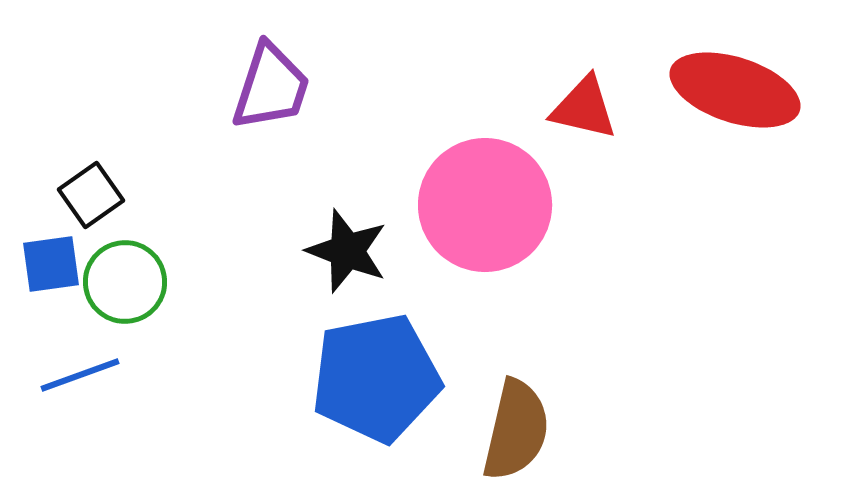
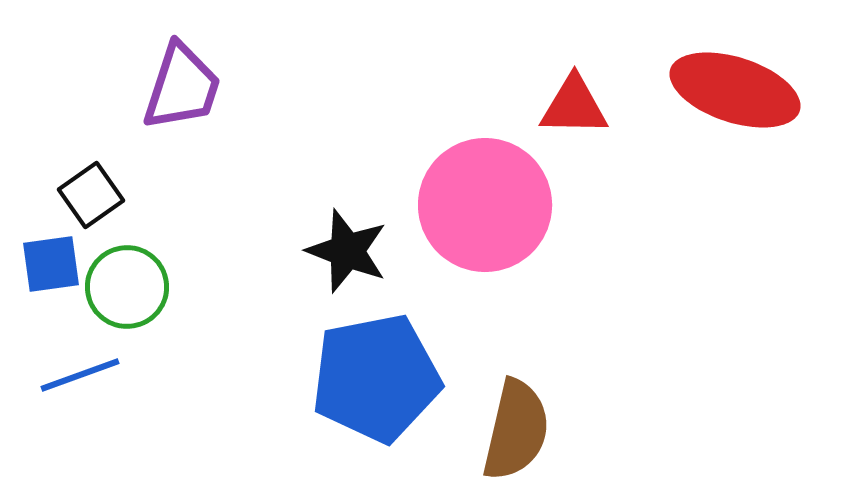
purple trapezoid: moved 89 px left
red triangle: moved 10 px left, 2 px up; rotated 12 degrees counterclockwise
green circle: moved 2 px right, 5 px down
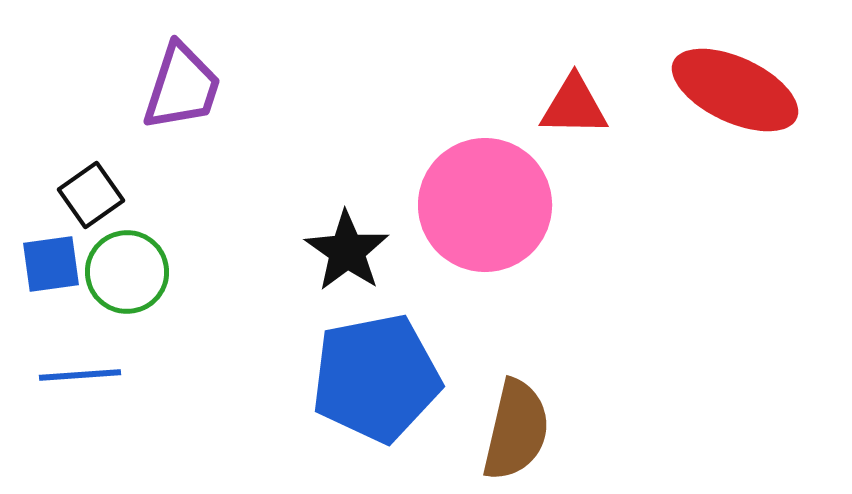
red ellipse: rotated 7 degrees clockwise
black star: rotated 14 degrees clockwise
green circle: moved 15 px up
blue line: rotated 16 degrees clockwise
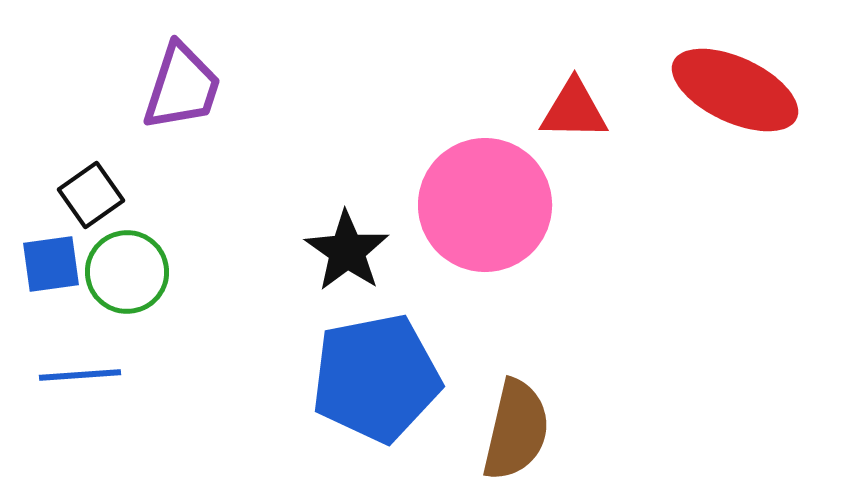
red triangle: moved 4 px down
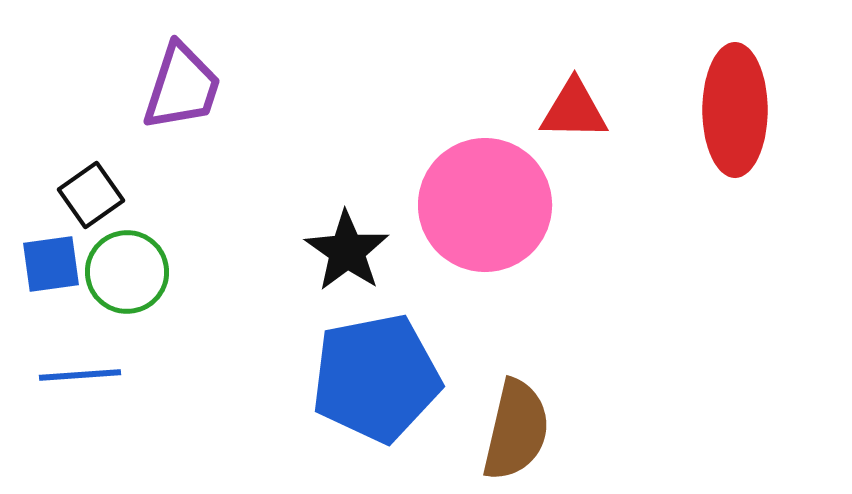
red ellipse: moved 20 px down; rotated 65 degrees clockwise
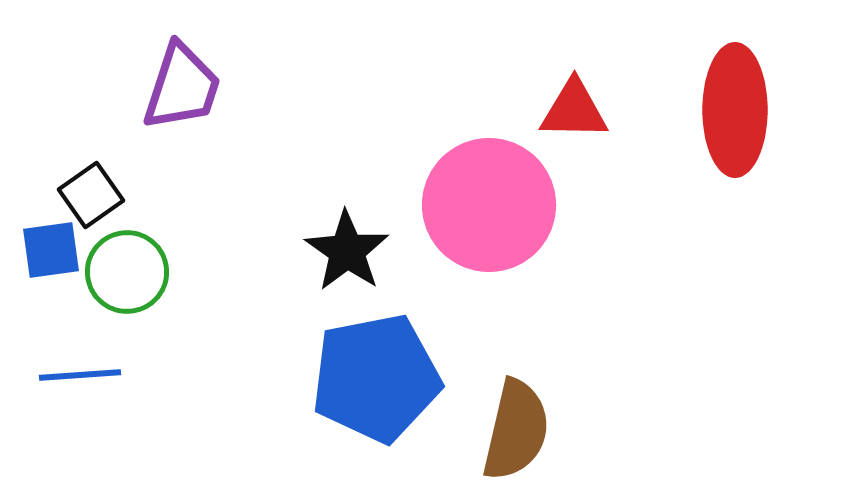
pink circle: moved 4 px right
blue square: moved 14 px up
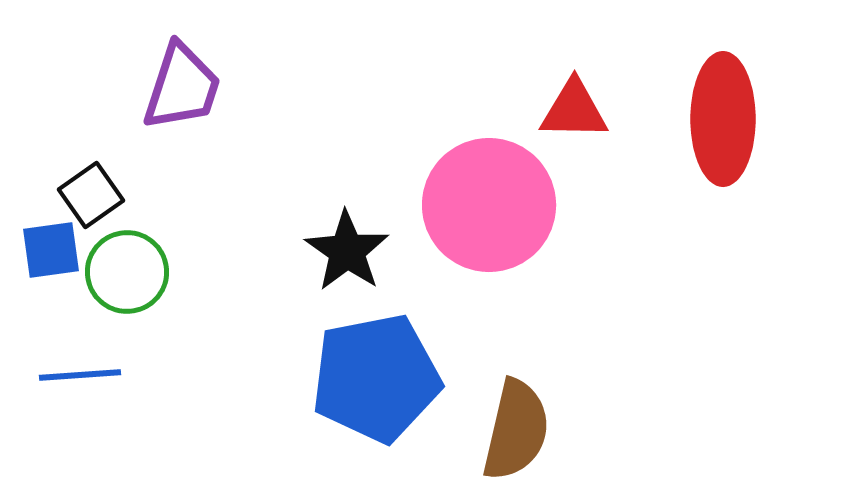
red ellipse: moved 12 px left, 9 px down
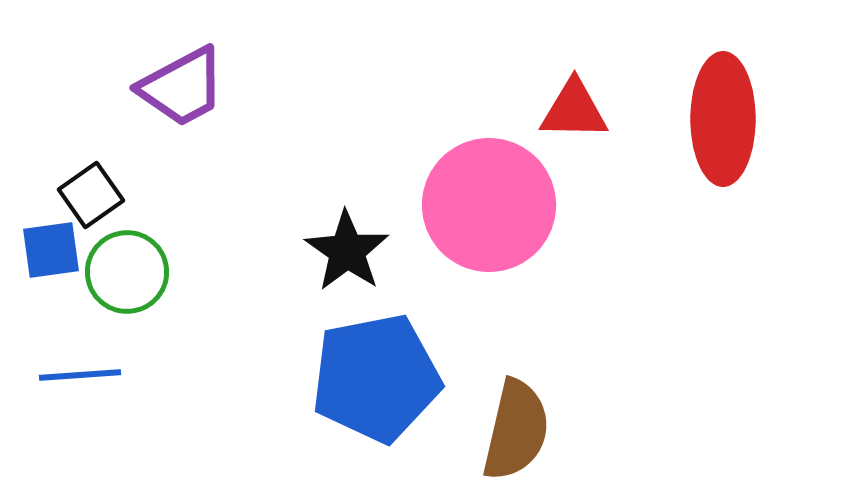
purple trapezoid: rotated 44 degrees clockwise
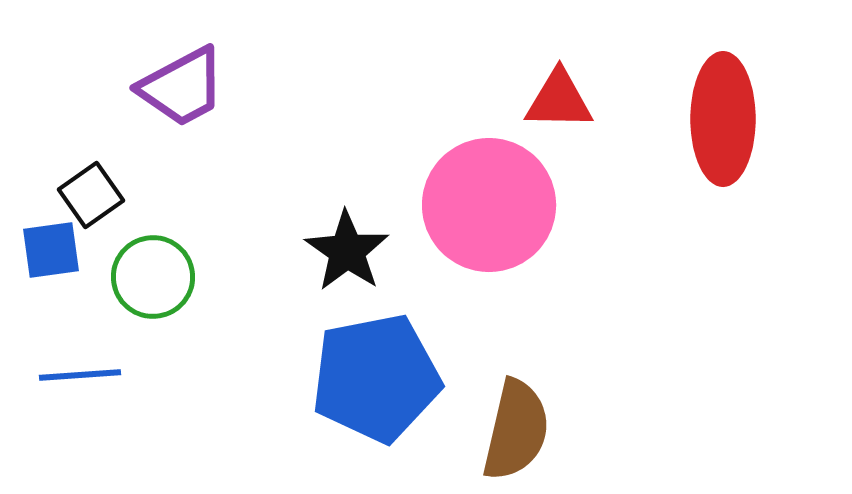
red triangle: moved 15 px left, 10 px up
green circle: moved 26 px right, 5 px down
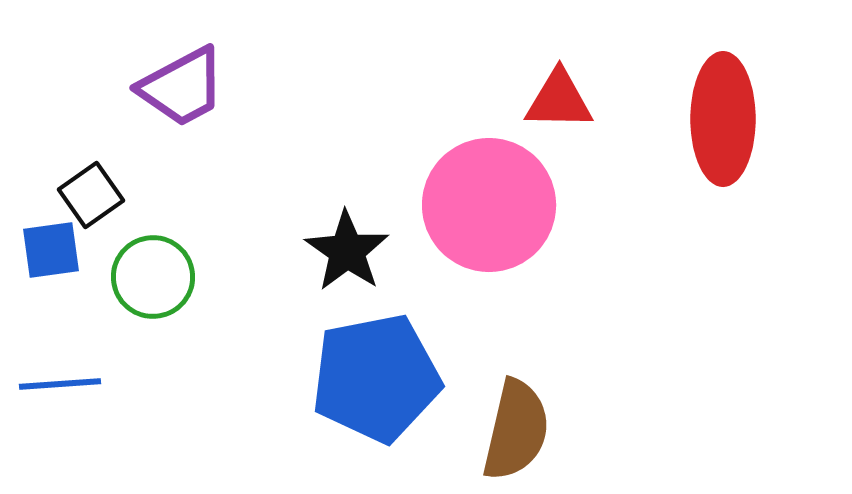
blue line: moved 20 px left, 9 px down
